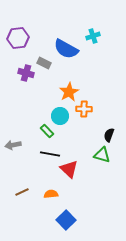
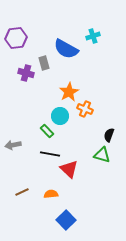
purple hexagon: moved 2 px left
gray rectangle: rotated 48 degrees clockwise
orange cross: moved 1 px right; rotated 21 degrees clockwise
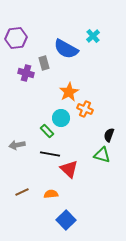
cyan cross: rotated 24 degrees counterclockwise
cyan circle: moved 1 px right, 2 px down
gray arrow: moved 4 px right
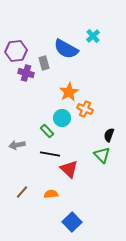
purple hexagon: moved 13 px down
cyan circle: moved 1 px right
green triangle: rotated 30 degrees clockwise
brown line: rotated 24 degrees counterclockwise
blue square: moved 6 px right, 2 px down
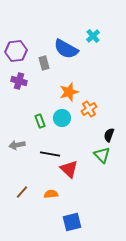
purple cross: moved 7 px left, 8 px down
orange star: rotated 12 degrees clockwise
orange cross: moved 4 px right; rotated 35 degrees clockwise
green rectangle: moved 7 px left, 10 px up; rotated 24 degrees clockwise
blue square: rotated 30 degrees clockwise
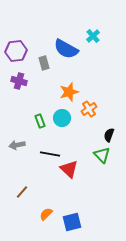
orange semicircle: moved 5 px left, 20 px down; rotated 40 degrees counterclockwise
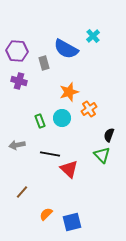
purple hexagon: moved 1 px right; rotated 10 degrees clockwise
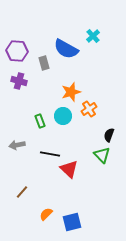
orange star: moved 2 px right
cyan circle: moved 1 px right, 2 px up
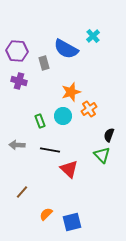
gray arrow: rotated 14 degrees clockwise
black line: moved 4 px up
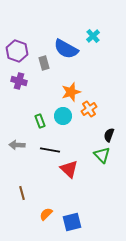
purple hexagon: rotated 15 degrees clockwise
brown line: moved 1 px down; rotated 56 degrees counterclockwise
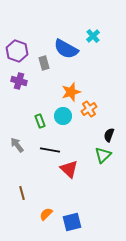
gray arrow: rotated 49 degrees clockwise
green triangle: moved 1 px right; rotated 30 degrees clockwise
